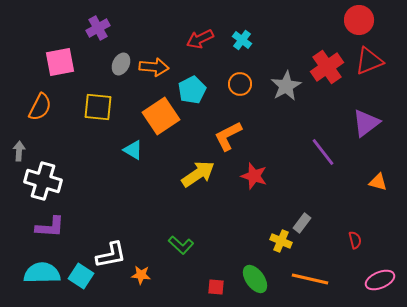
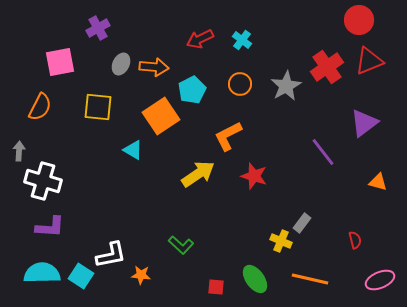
purple triangle: moved 2 px left
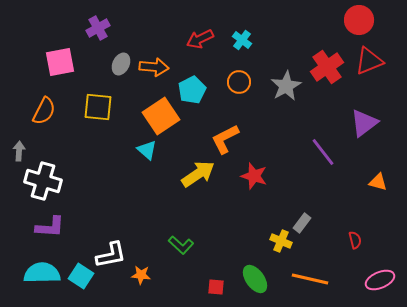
orange circle: moved 1 px left, 2 px up
orange semicircle: moved 4 px right, 4 px down
orange L-shape: moved 3 px left, 3 px down
cyan triangle: moved 14 px right; rotated 10 degrees clockwise
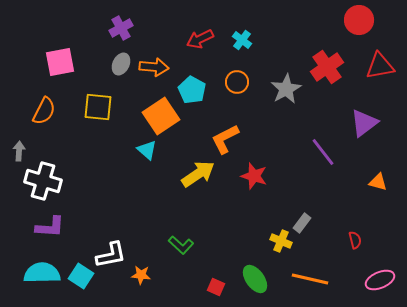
purple cross: moved 23 px right
red triangle: moved 11 px right, 5 px down; rotated 12 degrees clockwise
orange circle: moved 2 px left
gray star: moved 3 px down
cyan pentagon: rotated 16 degrees counterclockwise
red square: rotated 18 degrees clockwise
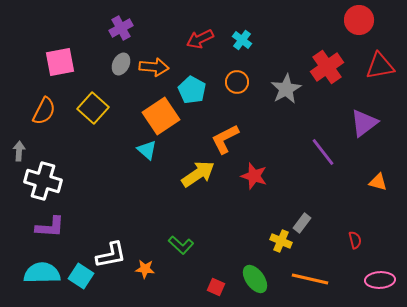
yellow square: moved 5 px left, 1 px down; rotated 36 degrees clockwise
orange star: moved 4 px right, 6 px up
pink ellipse: rotated 20 degrees clockwise
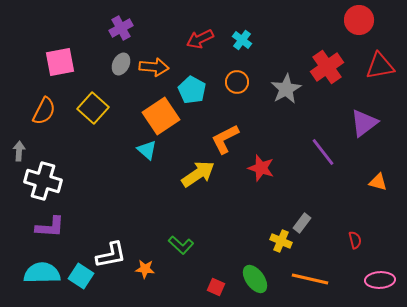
red star: moved 7 px right, 8 px up
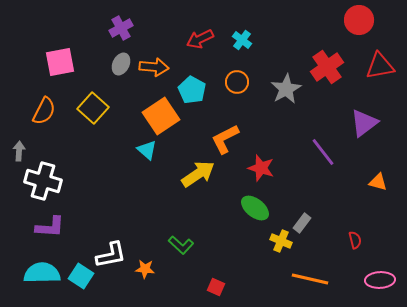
green ellipse: moved 71 px up; rotated 16 degrees counterclockwise
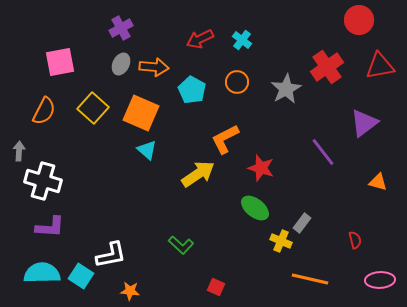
orange square: moved 20 px left, 3 px up; rotated 33 degrees counterclockwise
orange star: moved 15 px left, 22 px down
